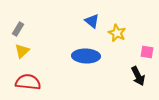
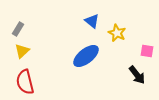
pink square: moved 1 px up
blue ellipse: rotated 40 degrees counterclockwise
black arrow: moved 1 px left, 1 px up; rotated 12 degrees counterclockwise
red semicircle: moved 3 px left; rotated 110 degrees counterclockwise
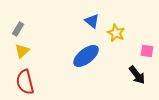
yellow star: moved 1 px left
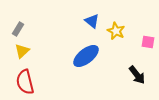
yellow star: moved 2 px up
pink square: moved 1 px right, 9 px up
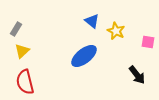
gray rectangle: moved 2 px left
blue ellipse: moved 2 px left
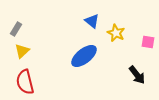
yellow star: moved 2 px down
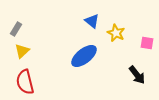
pink square: moved 1 px left, 1 px down
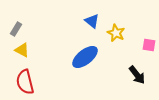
pink square: moved 2 px right, 2 px down
yellow triangle: moved 1 px up; rotated 49 degrees counterclockwise
blue ellipse: moved 1 px right, 1 px down
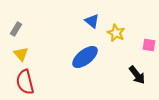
yellow triangle: moved 1 px left, 4 px down; rotated 21 degrees clockwise
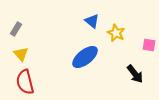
black arrow: moved 2 px left, 1 px up
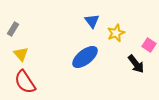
blue triangle: rotated 14 degrees clockwise
gray rectangle: moved 3 px left
yellow star: rotated 24 degrees clockwise
pink square: rotated 24 degrees clockwise
black arrow: moved 1 px right, 10 px up
red semicircle: rotated 20 degrees counterclockwise
